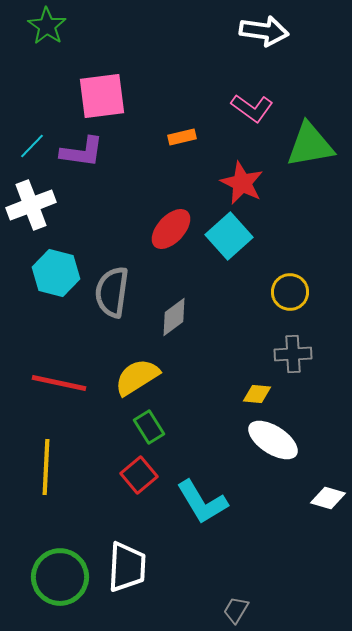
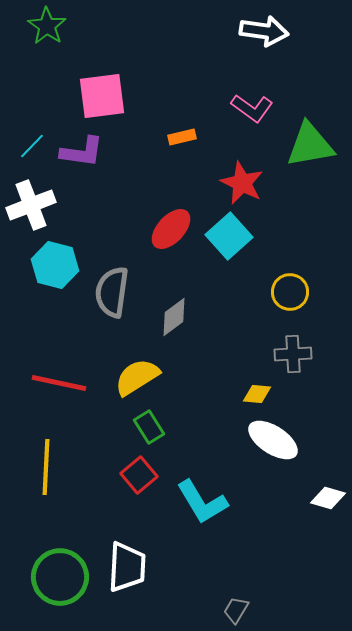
cyan hexagon: moved 1 px left, 8 px up
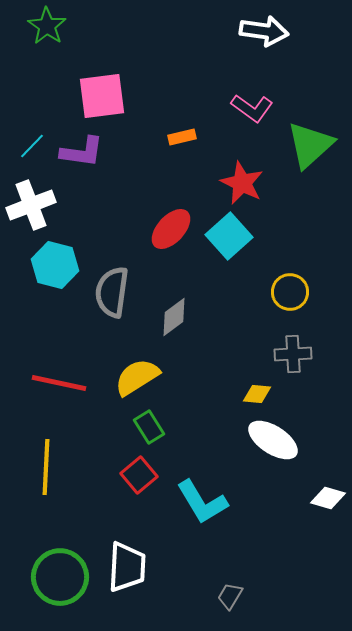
green triangle: rotated 32 degrees counterclockwise
gray trapezoid: moved 6 px left, 14 px up
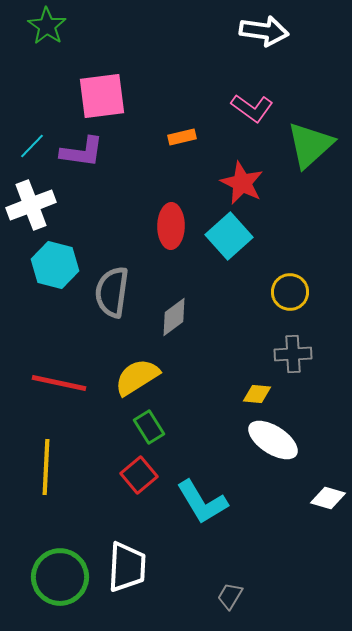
red ellipse: moved 3 px up; rotated 42 degrees counterclockwise
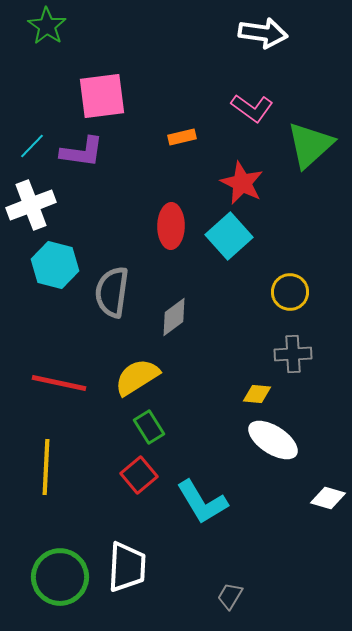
white arrow: moved 1 px left, 2 px down
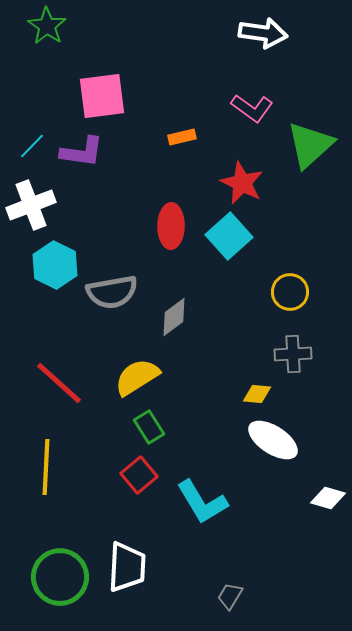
cyan hexagon: rotated 12 degrees clockwise
gray semicircle: rotated 108 degrees counterclockwise
red line: rotated 30 degrees clockwise
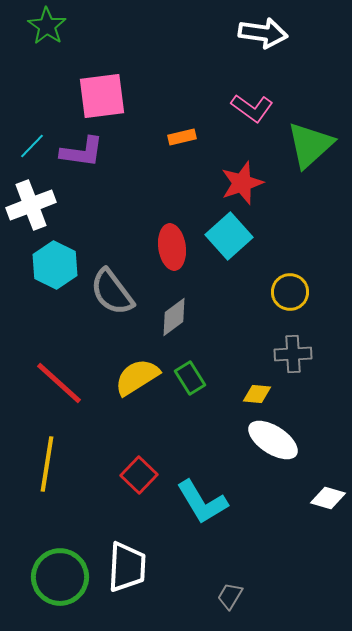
red star: rotated 27 degrees clockwise
red ellipse: moved 1 px right, 21 px down; rotated 9 degrees counterclockwise
gray semicircle: rotated 63 degrees clockwise
green rectangle: moved 41 px right, 49 px up
yellow line: moved 1 px right, 3 px up; rotated 6 degrees clockwise
red square: rotated 6 degrees counterclockwise
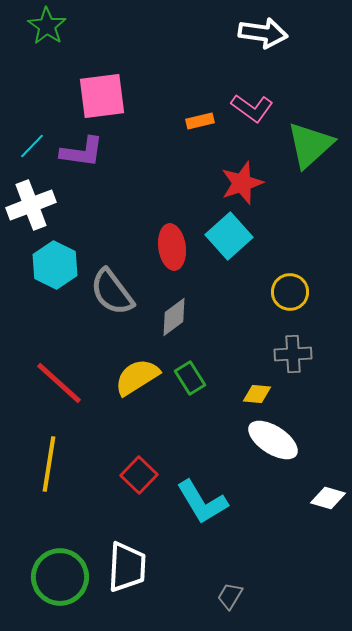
orange rectangle: moved 18 px right, 16 px up
yellow line: moved 2 px right
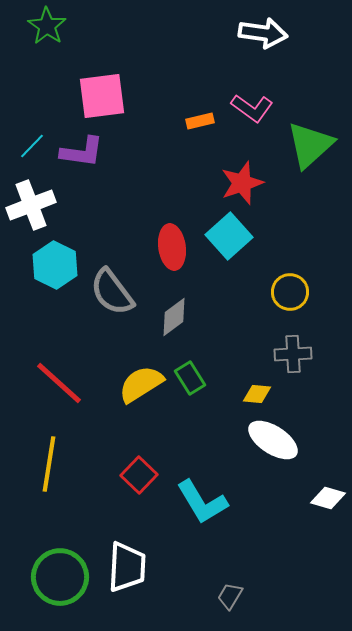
yellow semicircle: moved 4 px right, 7 px down
